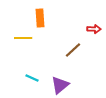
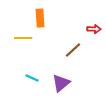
purple triangle: moved 1 px right, 2 px up
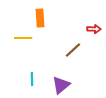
cyan line: moved 1 px down; rotated 64 degrees clockwise
purple triangle: moved 2 px down
